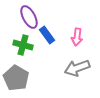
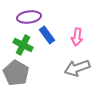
purple ellipse: rotated 70 degrees counterclockwise
green cross: rotated 12 degrees clockwise
gray pentagon: moved 5 px up
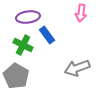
purple ellipse: moved 1 px left
pink arrow: moved 4 px right, 24 px up
gray pentagon: moved 3 px down
